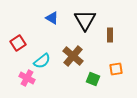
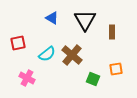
brown rectangle: moved 2 px right, 3 px up
red square: rotated 21 degrees clockwise
brown cross: moved 1 px left, 1 px up
cyan semicircle: moved 5 px right, 7 px up
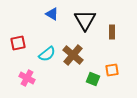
blue triangle: moved 4 px up
brown cross: moved 1 px right
orange square: moved 4 px left, 1 px down
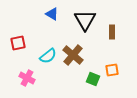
cyan semicircle: moved 1 px right, 2 px down
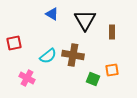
red square: moved 4 px left
brown cross: rotated 30 degrees counterclockwise
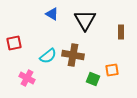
brown rectangle: moved 9 px right
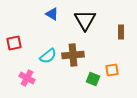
brown cross: rotated 15 degrees counterclockwise
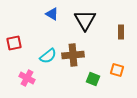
orange square: moved 5 px right; rotated 24 degrees clockwise
